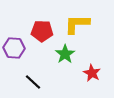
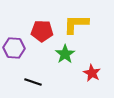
yellow L-shape: moved 1 px left
black line: rotated 24 degrees counterclockwise
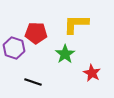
red pentagon: moved 6 px left, 2 px down
purple hexagon: rotated 15 degrees clockwise
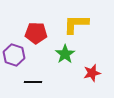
purple hexagon: moved 7 px down
red star: rotated 30 degrees clockwise
black line: rotated 18 degrees counterclockwise
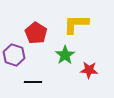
red pentagon: rotated 30 degrees clockwise
green star: moved 1 px down
red star: moved 3 px left, 3 px up; rotated 18 degrees clockwise
